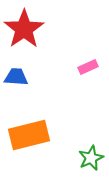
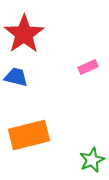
red star: moved 5 px down
blue trapezoid: rotated 10 degrees clockwise
green star: moved 1 px right, 2 px down
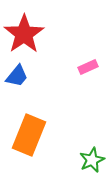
blue trapezoid: moved 1 px right, 1 px up; rotated 115 degrees clockwise
orange rectangle: rotated 54 degrees counterclockwise
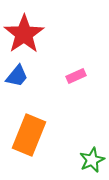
pink rectangle: moved 12 px left, 9 px down
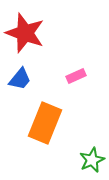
red star: moved 1 px right, 1 px up; rotated 18 degrees counterclockwise
blue trapezoid: moved 3 px right, 3 px down
orange rectangle: moved 16 px right, 12 px up
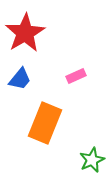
red star: rotated 21 degrees clockwise
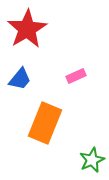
red star: moved 2 px right, 4 px up
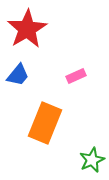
blue trapezoid: moved 2 px left, 4 px up
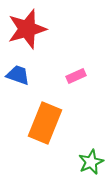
red star: rotated 15 degrees clockwise
blue trapezoid: rotated 110 degrees counterclockwise
green star: moved 1 px left, 2 px down
